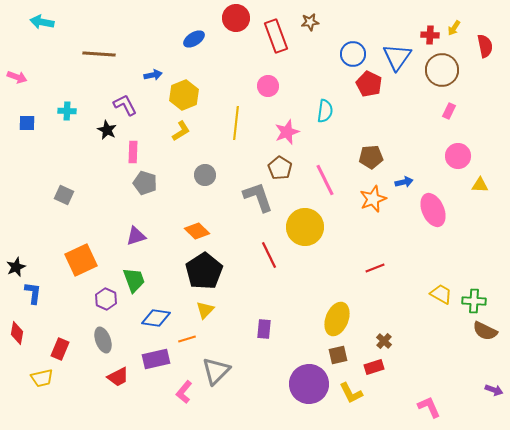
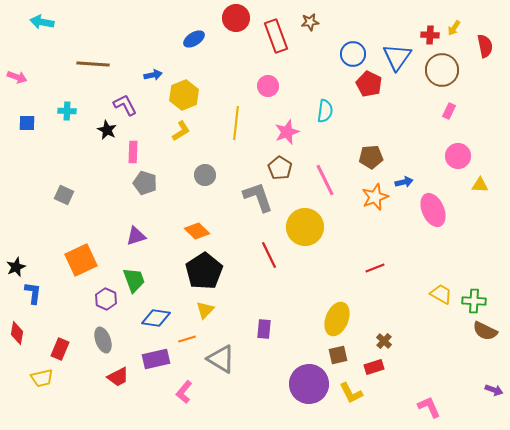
brown line at (99, 54): moved 6 px left, 10 px down
orange star at (373, 199): moved 2 px right, 2 px up
gray triangle at (216, 371): moved 5 px right, 12 px up; rotated 44 degrees counterclockwise
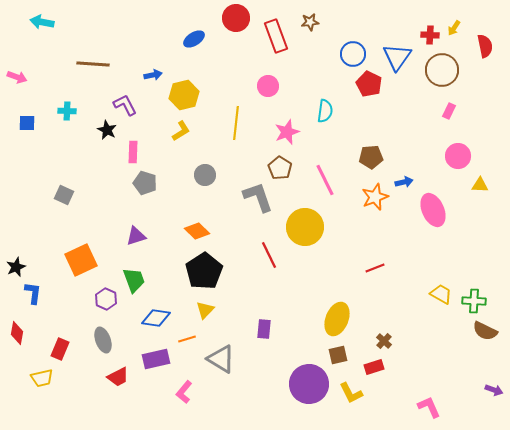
yellow hexagon at (184, 95): rotated 8 degrees clockwise
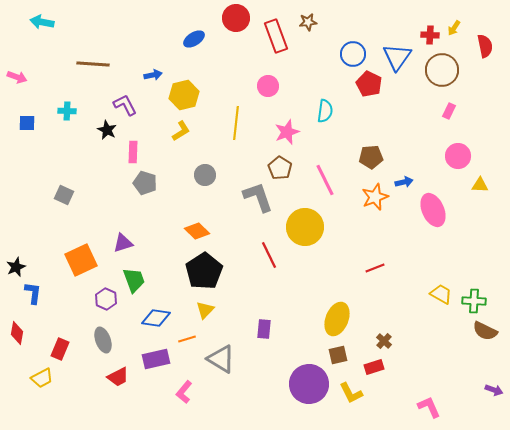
brown star at (310, 22): moved 2 px left
purple triangle at (136, 236): moved 13 px left, 7 px down
yellow trapezoid at (42, 378): rotated 15 degrees counterclockwise
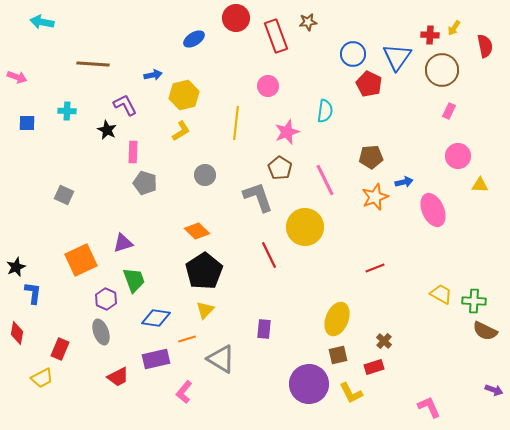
gray ellipse at (103, 340): moved 2 px left, 8 px up
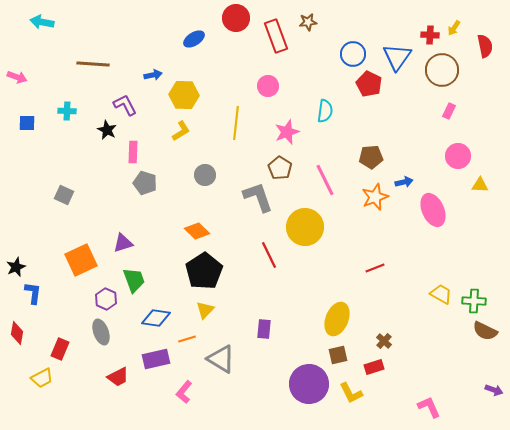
yellow hexagon at (184, 95): rotated 16 degrees clockwise
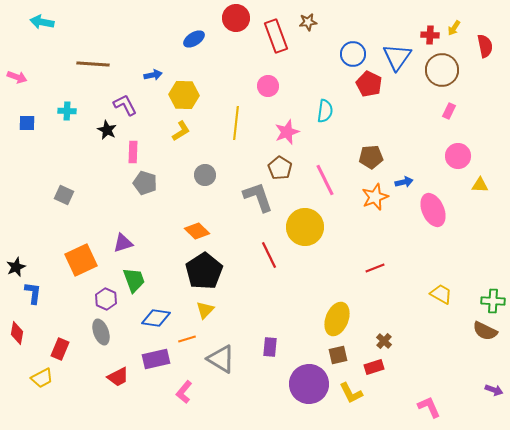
green cross at (474, 301): moved 19 px right
purple rectangle at (264, 329): moved 6 px right, 18 px down
